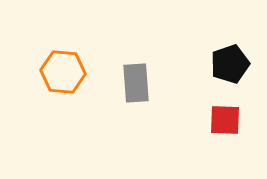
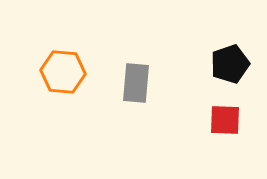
gray rectangle: rotated 9 degrees clockwise
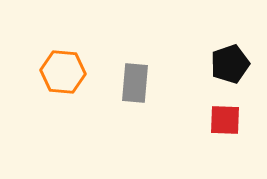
gray rectangle: moved 1 px left
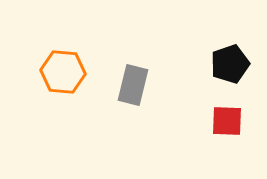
gray rectangle: moved 2 px left, 2 px down; rotated 9 degrees clockwise
red square: moved 2 px right, 1 px down
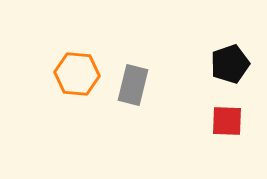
orange hexagon: moved 14 px right, 2 px down
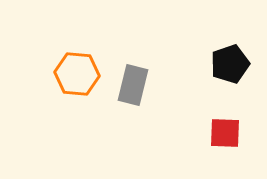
red square: moved 2 px left, 12 px down
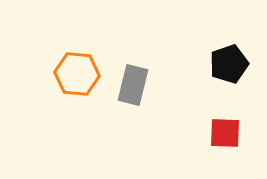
black pentagon: moved 1 px left
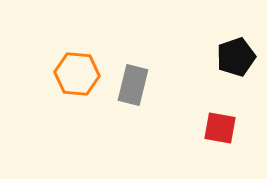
black pentagon: moved 7 px right, 7 px up
red square: moved 5 px left, 5 px up; rotated 8 degrees clockwise
